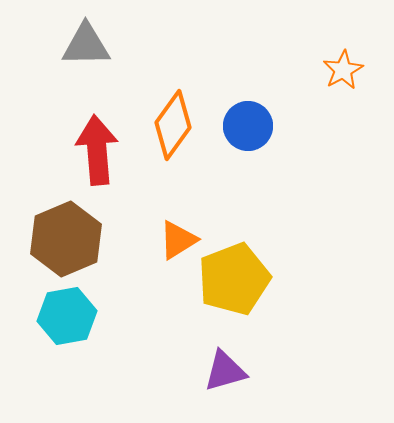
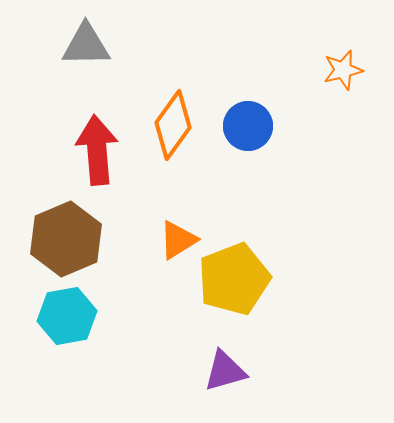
orange star: rotated 15 degrees clockwise
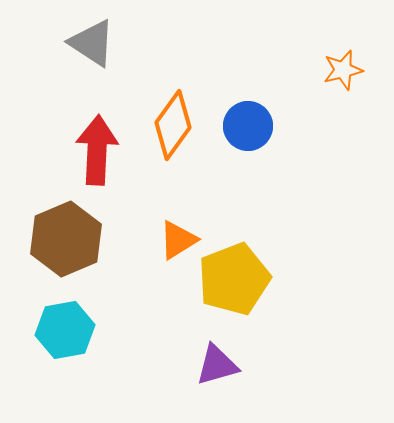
gray triangle: moved 6 px right, 2 px up; rotated 34 degrees clockwise
red arrow: rotated 8 degrees clockwise
cyan hexagon: moved 2 px left, 14 px down
purple triangle: moved 8 px left, 6 px up
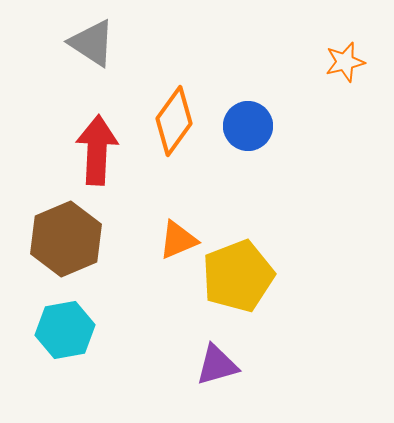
orange star: moved 2 px right, 8 px up
orange diamond: moved 1 px right, 4 px up
orange triangle: rotated 9 degrees clockwise
yellow pentagon: moved 4 px right, 3 px up
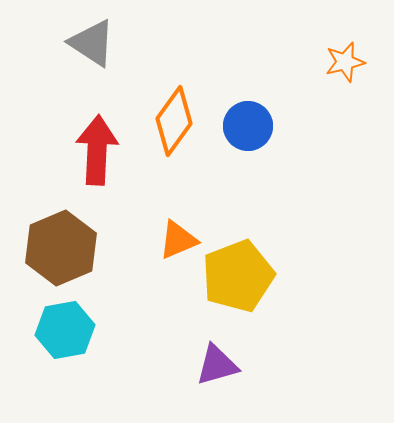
brown hexagon: moved 5 px left, 9 px down
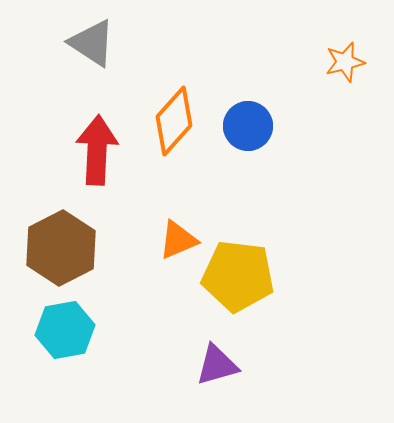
orange diamond: rotated 6 degrees clockwise
brown hexagon: rotated 4 degrees counterclockwise
yellow pentagon: rotated 28 degrees clockwise
